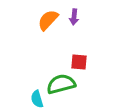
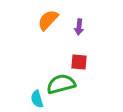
purple arrow: moved 5 px right, 10 px down
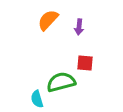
red square: moved 6 px right, 1 px down
green semicircle: moved 2 px up
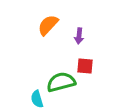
orange semicircle: moved 5 px down
purple arrow: moved 9 px down
red square: moved 3 px down
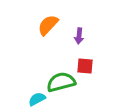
cyan semicircle: rotated 78 degrees clockwise
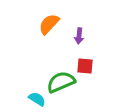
orange semicircle: moved 1 px right, 1 px up
green semicircle: rotated 8 degrees counterclockwise
cyan semicircle: rotated 60 degrees clockwise
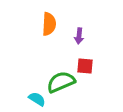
orange semicircle: rotated 140 degrees clockwise
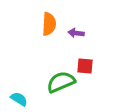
purple arrow: moved 3 px left, 3 px up; rotated 91 degrees clockwise
cyan semicircle: moved 18 px left
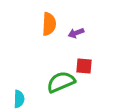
purple arrow: rotated 28 degrees counterclockwise
red square: moved 1 px left
cyan semicircle: rotated 60 degrees clockwise
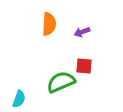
purple arrow: moved 6 px right, 1 px up
cyan semicircle: rotated 18 degrees clockwise
